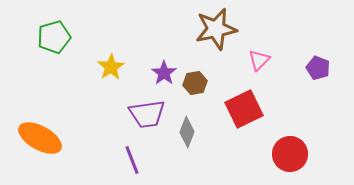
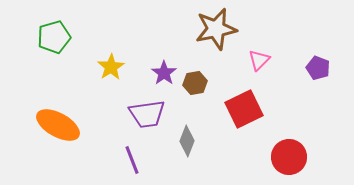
gray diamond: moved 9 px down
orange ellipse: moved 18 px right, 13 px up
red circle: moved 1 px left, 3 px down
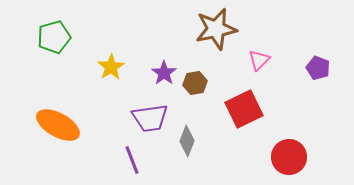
purple trapezoid: moved 3 px right, 4 px down
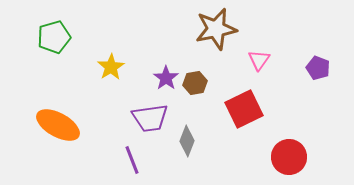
pink triangle: rotated 10 degrees counterclockwise
purple star: moved 2 px right, 5 px down
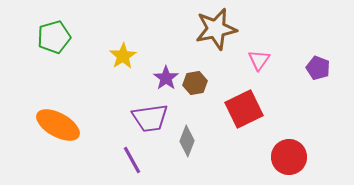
yellow star: moved 12 px right, 11 px up
purple line: rotated 8 degrees counterclockwise
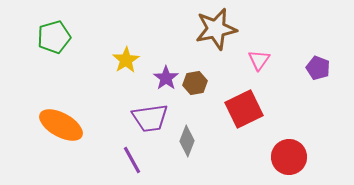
yellow star: moved 3 px right, 4 px down
orange ellipse: moved 3 px right
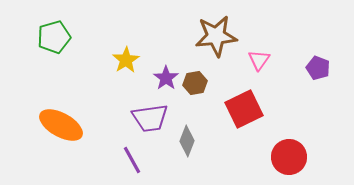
brown star: moved 7 px down; rotated 6 degrees clockwise
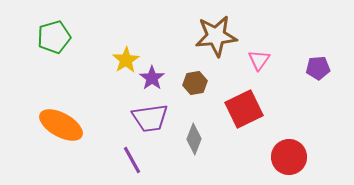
purple pentagon: rotated 25 degrees counterclockwise
purple star: moved 14 px left
gray diamond: moved 7 px right, 2 px up
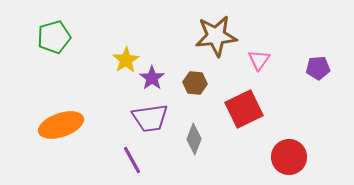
brown hexagon: rotated 15 degrees clockwise
orange ellipse: rotated 48 degrees counterclockwise
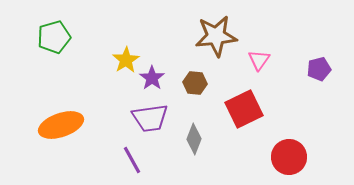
purple pentagon: moved 1 px right, 1 px down; rotated 10 degrees counterclockwise
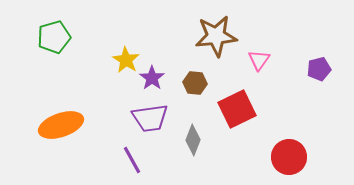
yellow star: rotated 8 degrees counterclockwise
red square: moved 7 px left
gray diamond: moved 1 px left, 1 px down
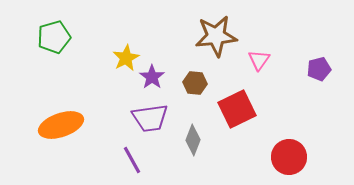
yellow star: moved 2 px up; rotated 12 degrees clockwise
purple star: moved 1 px up
